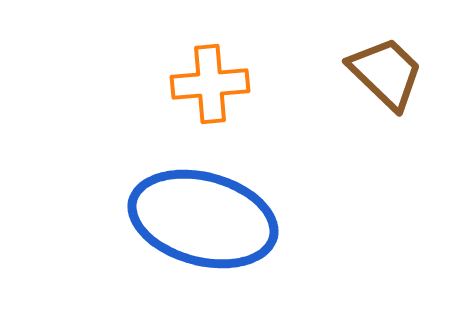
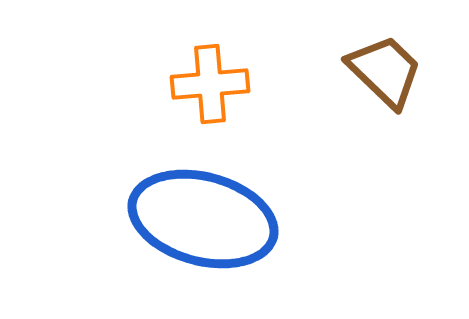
brown trapezoid: moved 1 px left, 2 px up
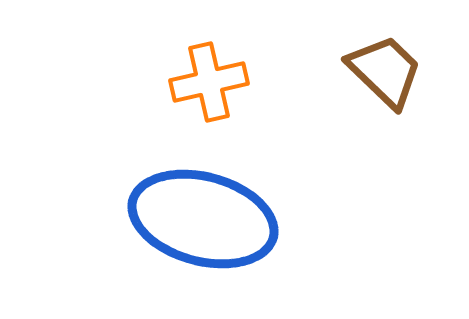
orange cross: moved 1 px left, 2 px up; rotated 8 degrees counterclockwise
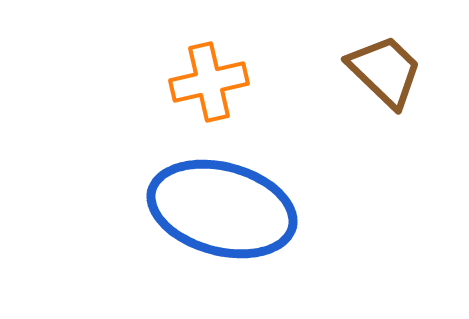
blue ellipse: moved 19 px right, 10 px up
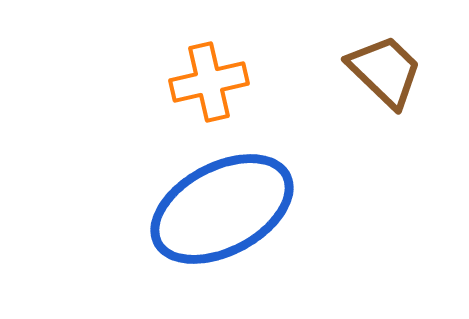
blue ellipse: rotated 43 degrees counterclockwise
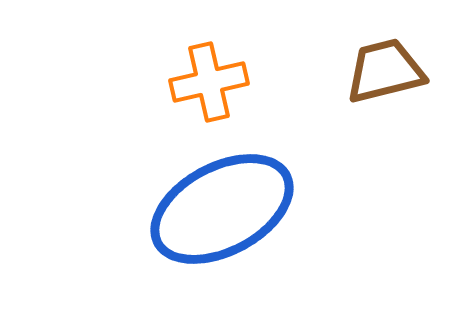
brown trapezoid: rotated 58 degrees counterclockwise
